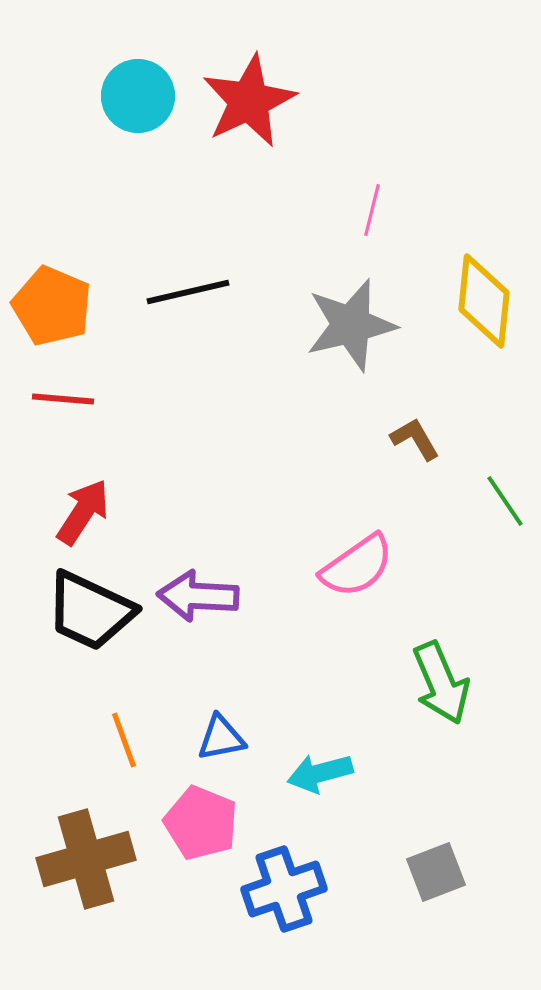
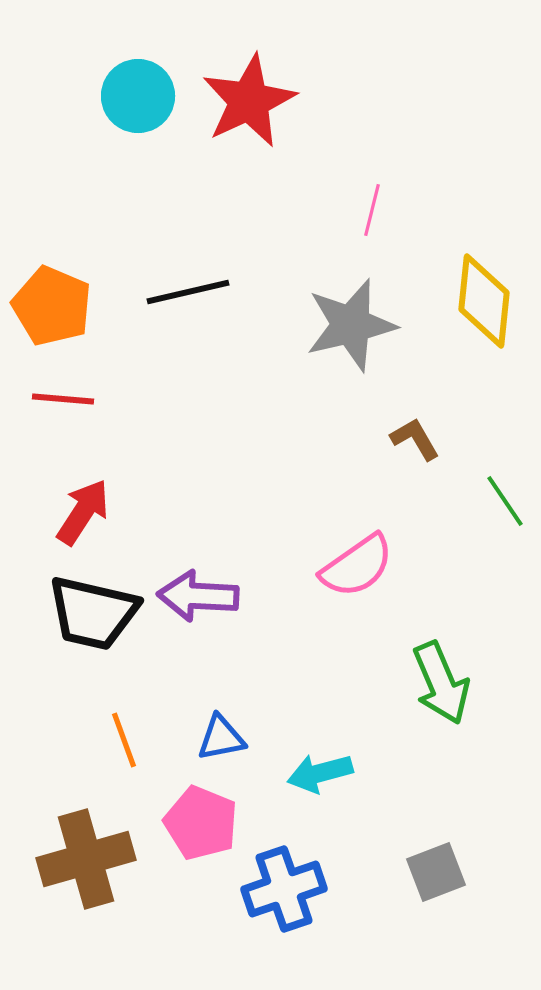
black trapezoid: moved 3 px right, 2 px down; rotated 12 degrees counterclockwise
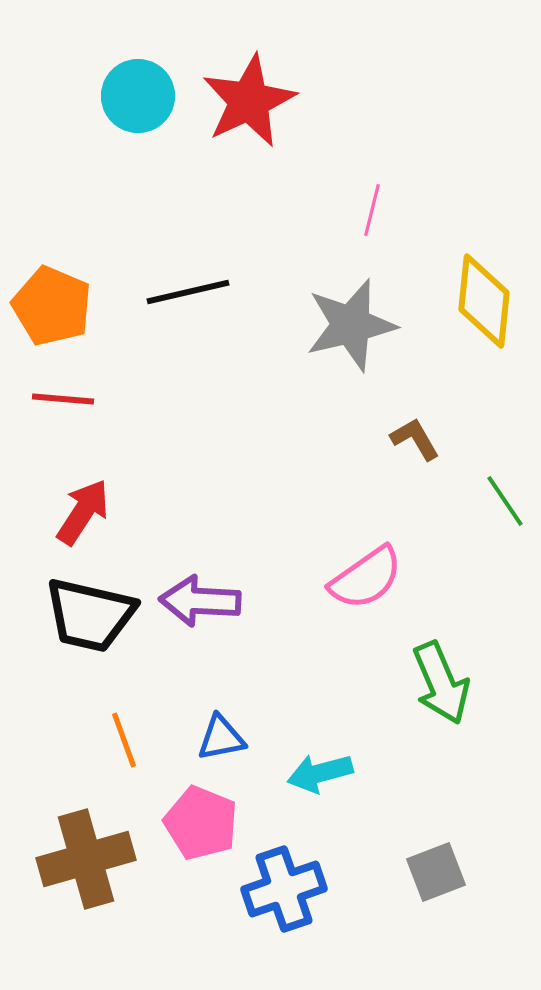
pink semicircle: moved 9 px right, 12 px down
purple arrow: moved 2 px right, 5 px down
black trapezoid: moved 3 px left, 2 px down
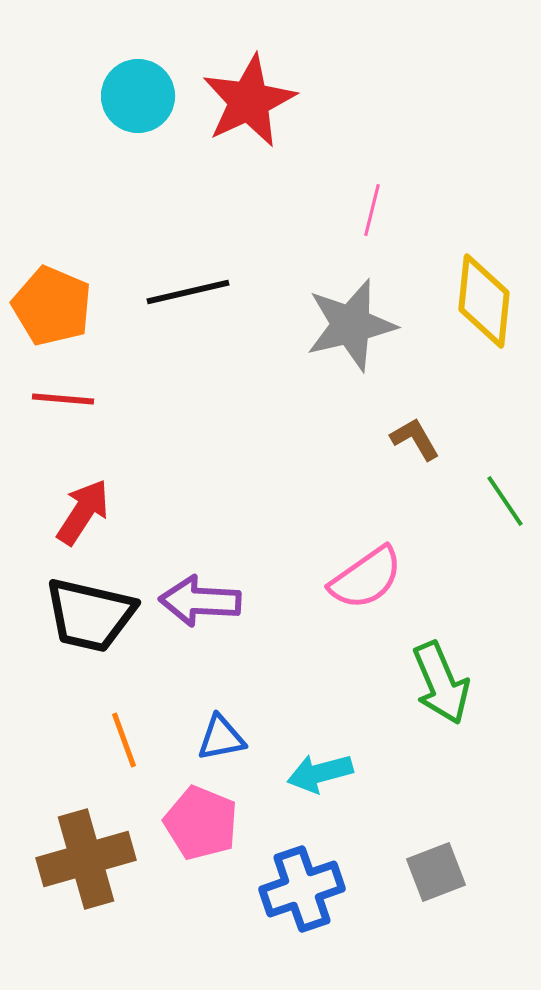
blue cross: moved 18 px right
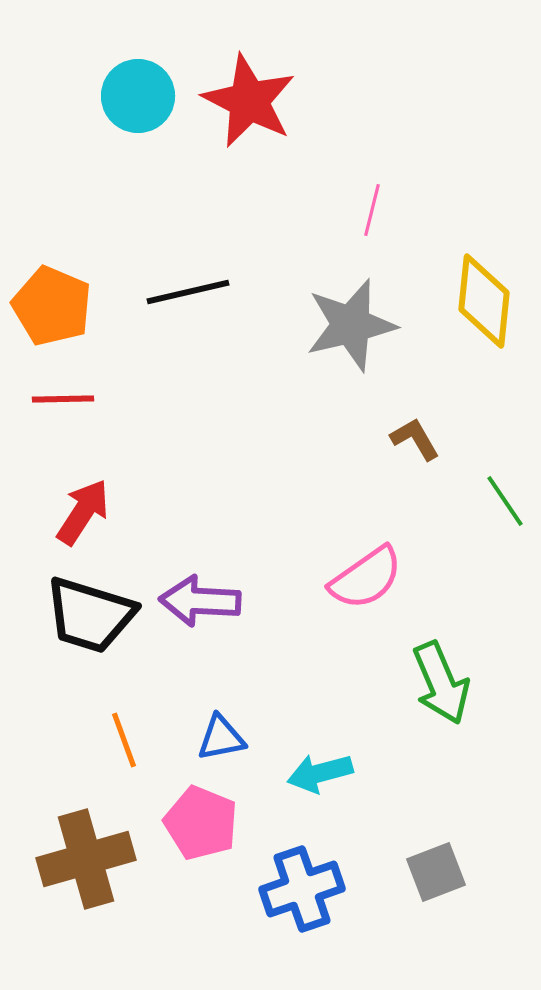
red star: rotated 20 degrees counterclockwise
red line: rotated 6 degrees counterclockwise
black trapezoid: rotated 4 degrees clockwise
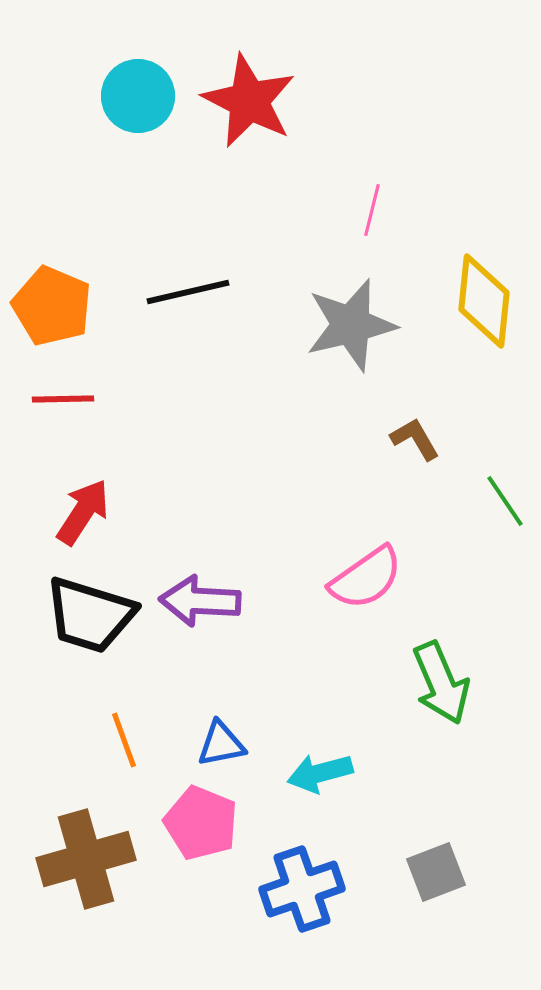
blue triangle: moved 6 px down
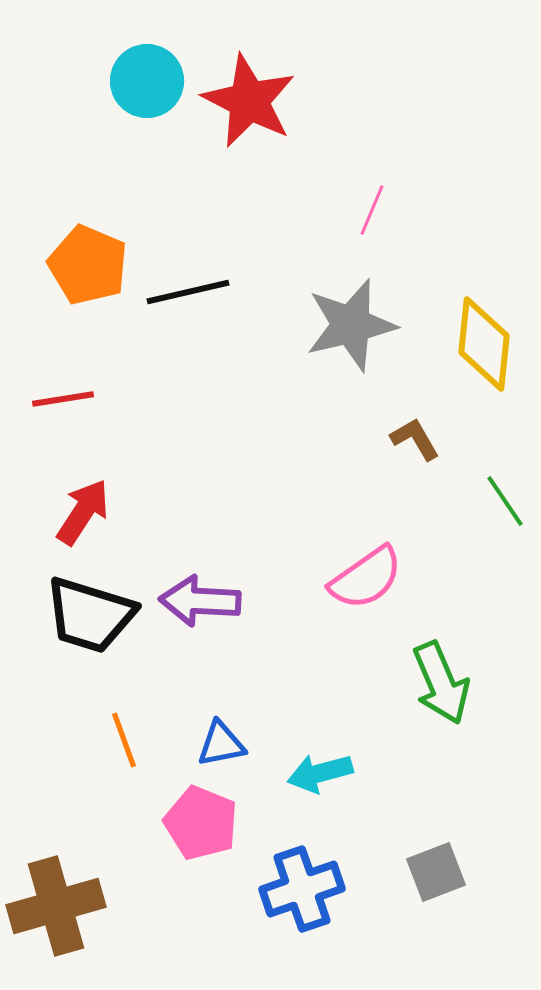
cyan circle: moved 9 px right, 15 px up
pink line: rotated 9 degrees clockwise
yellow diamond: moved 43 px down
orange pentagon: moved 36 px right, 41 px up
red line: rotated 8 degrees counterclockwise
brown cross: moved 30 px left, 47 px down
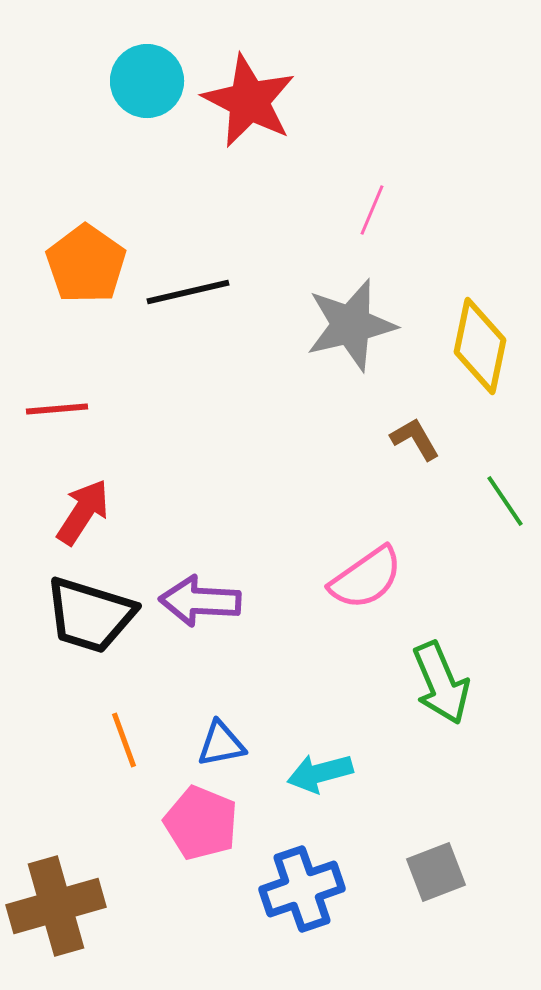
orange pentagon: moved 2 px left, 1 px up; rotated 12 degrees clockwise
yellow diamond: moved 4 px left, 2 px down; rotated 6 degrees clockwise
red line: moved 6 px left, 10 px down; rotated 4 degrees clockwise
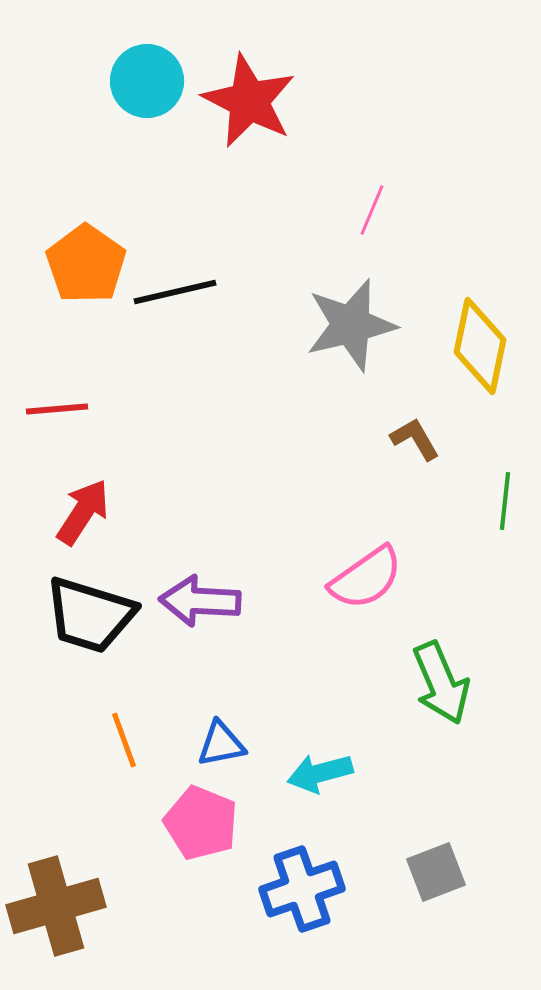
black line: moved 13 px left
green line: rotated 40 degrees clockwise
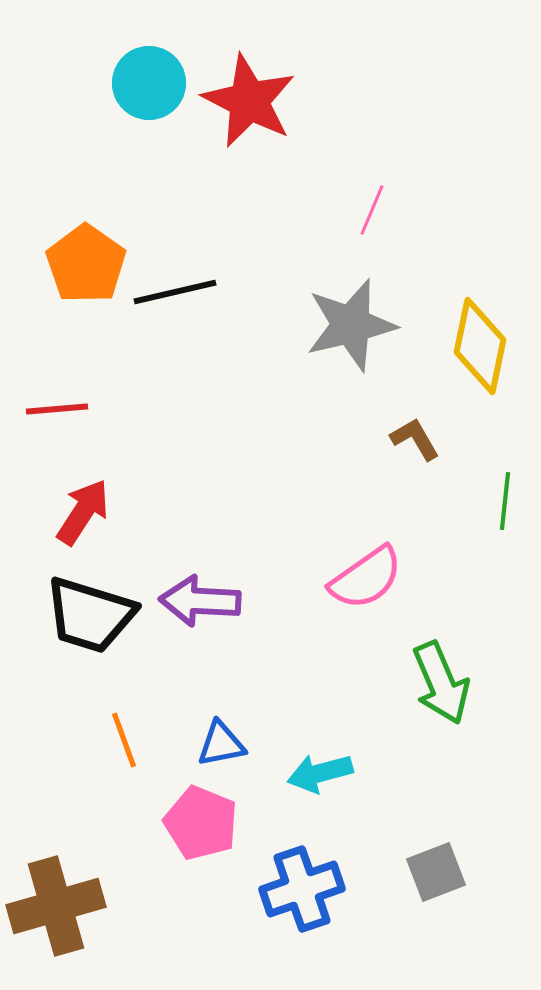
cyan circle: moved 2 px right, 2 px down
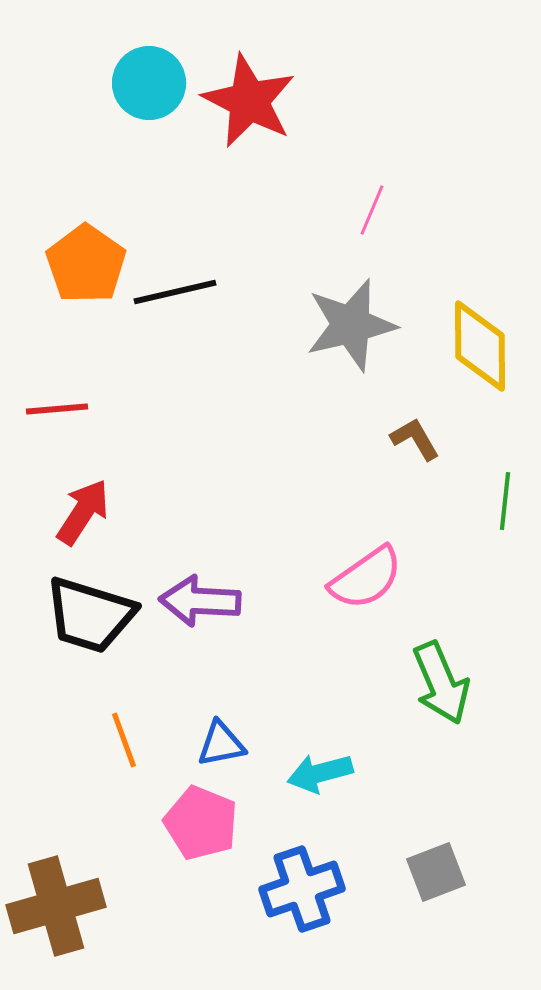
yellow diamond: rotated 12 degrees counterclockwise
